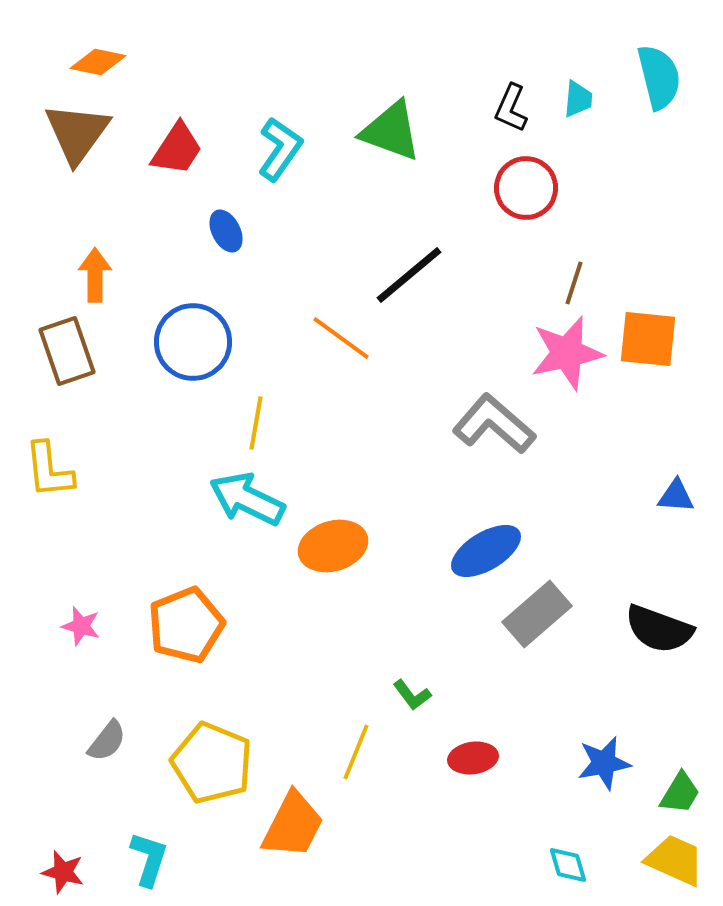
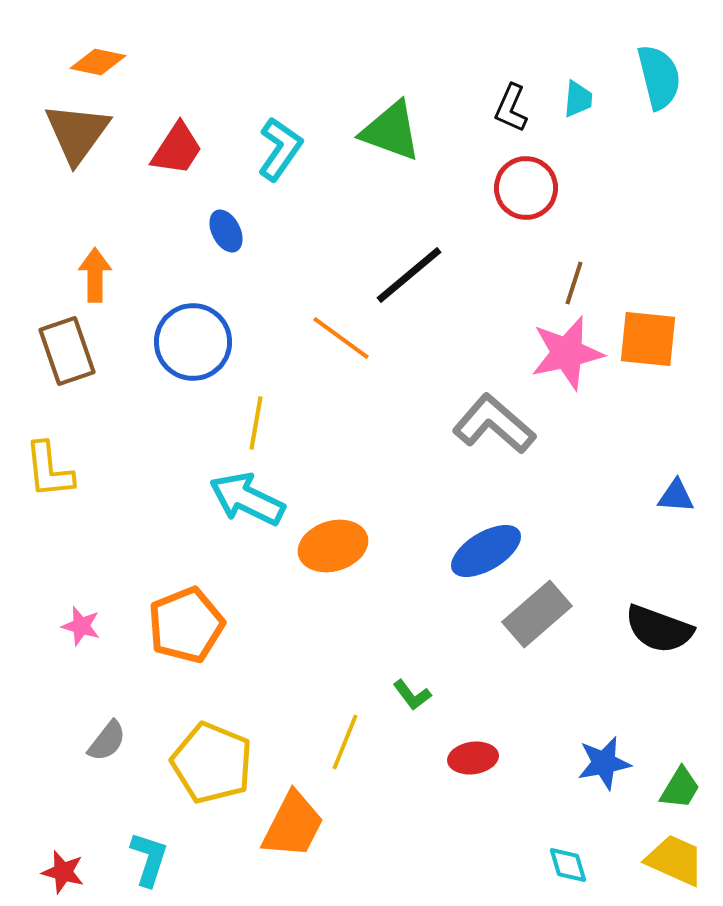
yellow line at (356, 752): moved 11 px left, 10 px up
green trapezoid at (680, 793): moved 5 px up
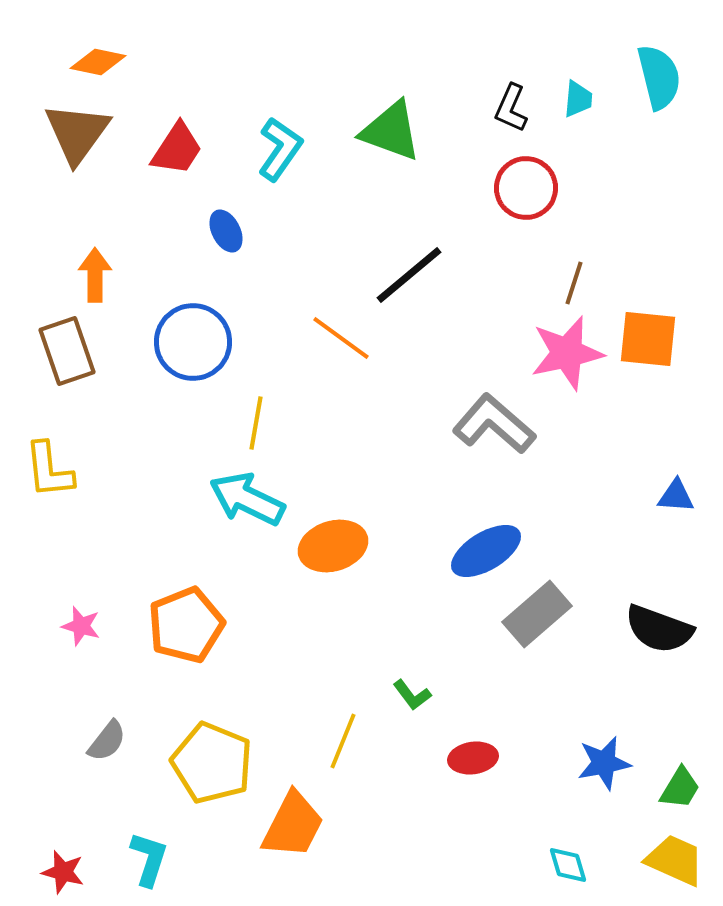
yellow line at (345, 742): moved 2 px left, 1 px up
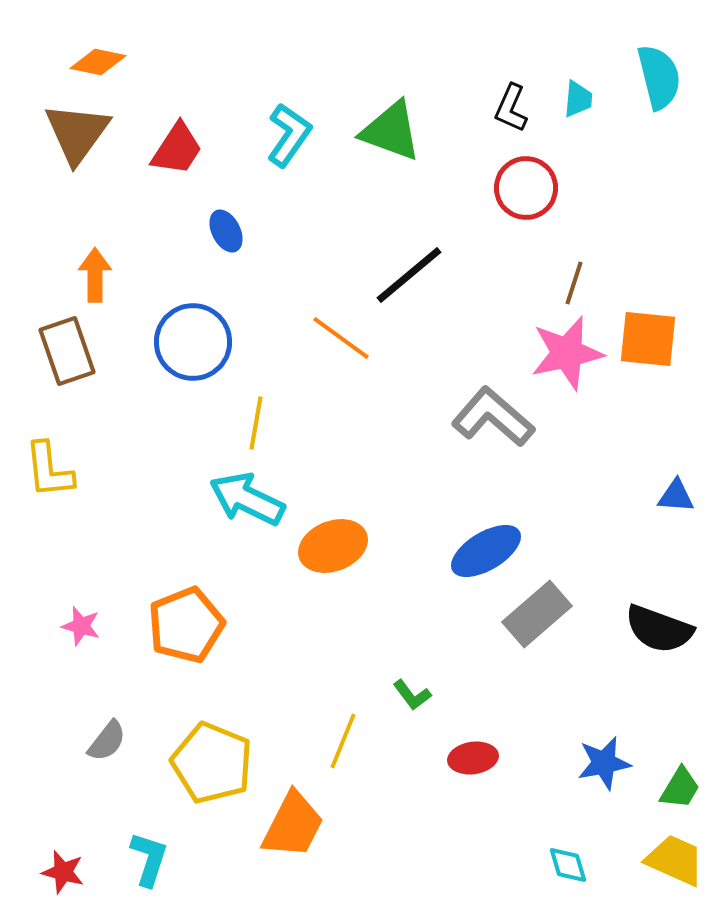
cyan L-shape at (280, 149): moved 9 px right, 14 px up
gray L-shape at (494, 424): moved 1 px left, 7 px up
orange ellipse at (333, 546): rotated 4 degrees counterclockwise
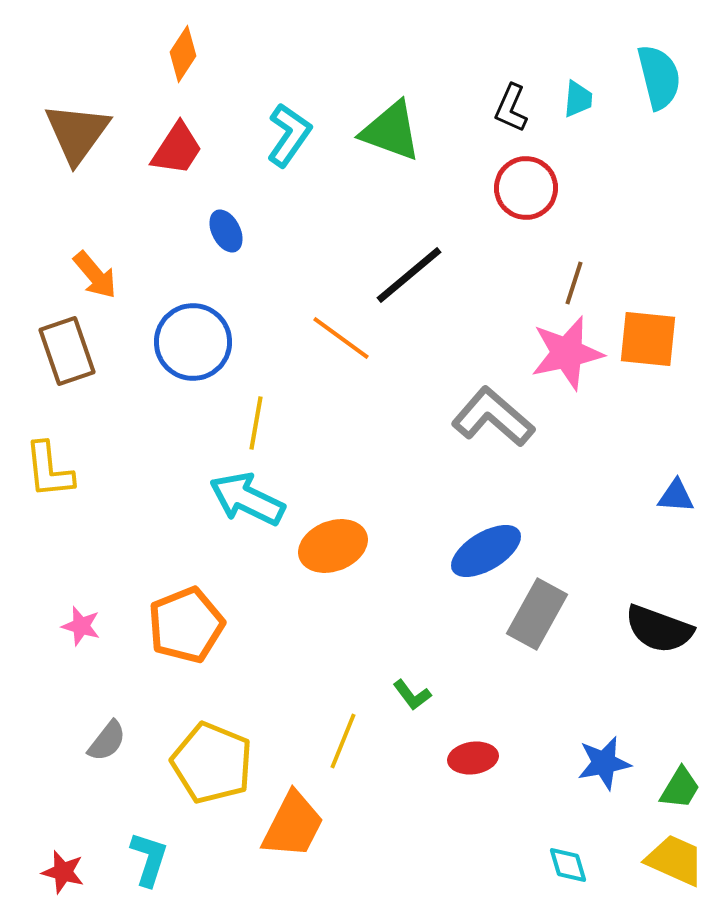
orange diamond at (98, 62): moved 85 px right, 8 px up; rotated 68 degrees counterclockwise
orange arrow at (95, 275): rotated 140 degrees clockwise
gray rectangle at (537, 614): rotated 20 degrees counterclockwise
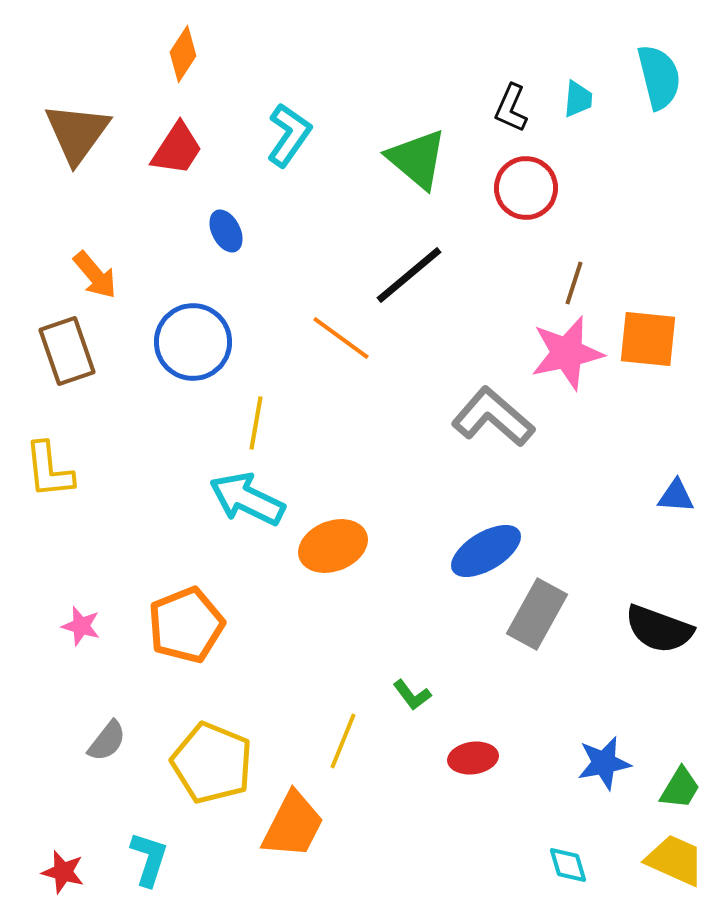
green triangle at (391, 131): moved 26 px right, 28 px down; rotated 20 degrees clockwise
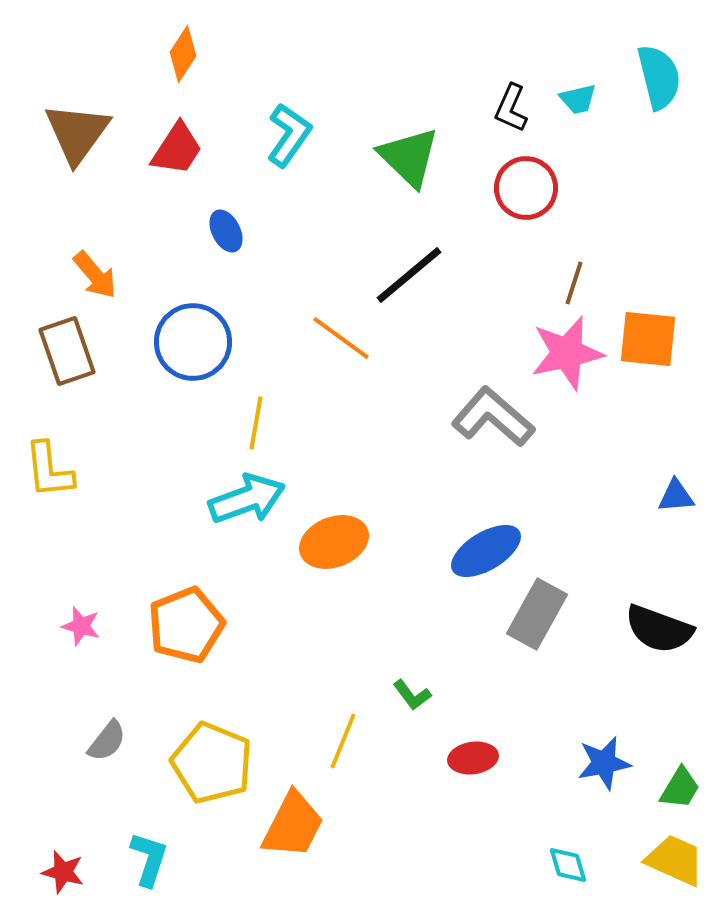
cyan trapezoid at (578, 99): rotated 72 degrees clockwise
green triangle at (417, 159): moved 8 px left, 2 px up; rotated 4 degrees clockwise
blue triangle at (676, 496): rotated 9 degrees counterclockwise
cyan arrow at (247, 499): rotated 134 degrees clockwise
orange ellipse at (333, 546): moved 1 px right, 4 px up
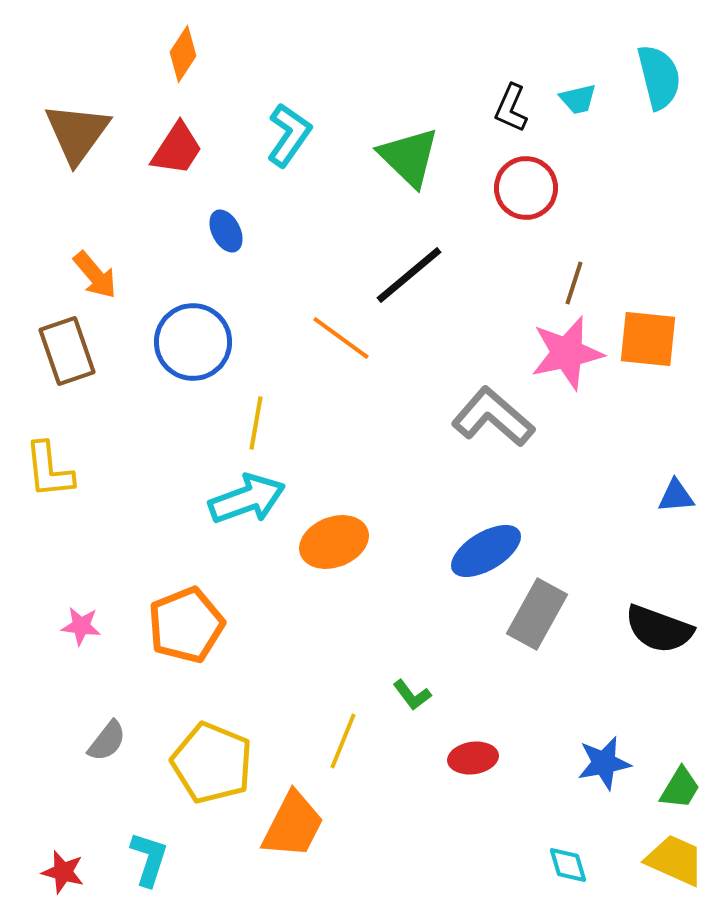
pink star at (81, 626): rotated 9 degrees counterclockwise
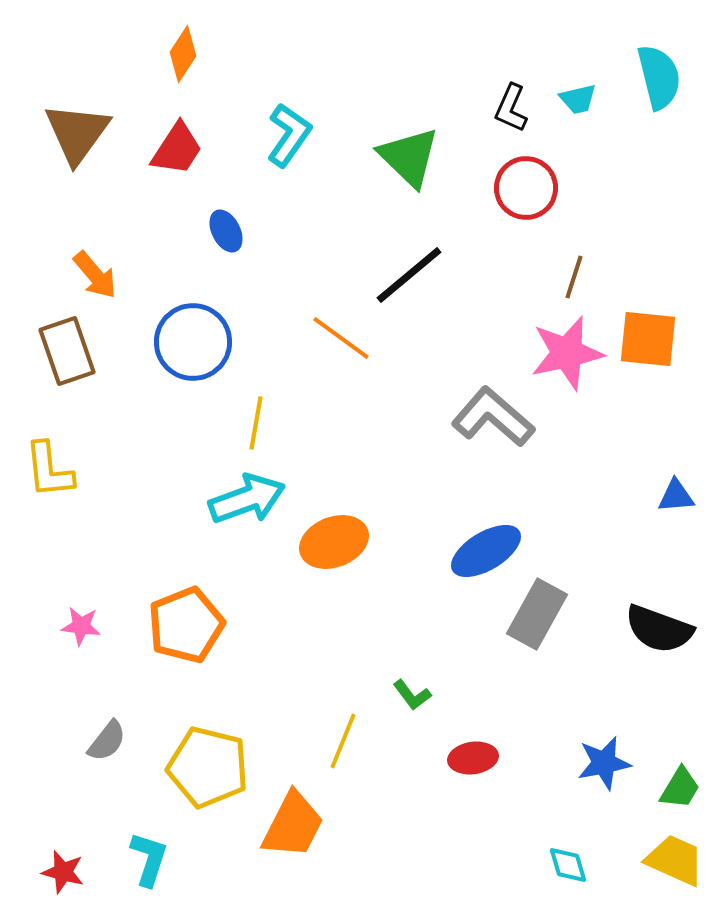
brown line at (574, 283): moved 6 px up
yellow pentagon at (212, 763): moved 4 px left, 4 px down; rotated 8 degrees counterclockwise
